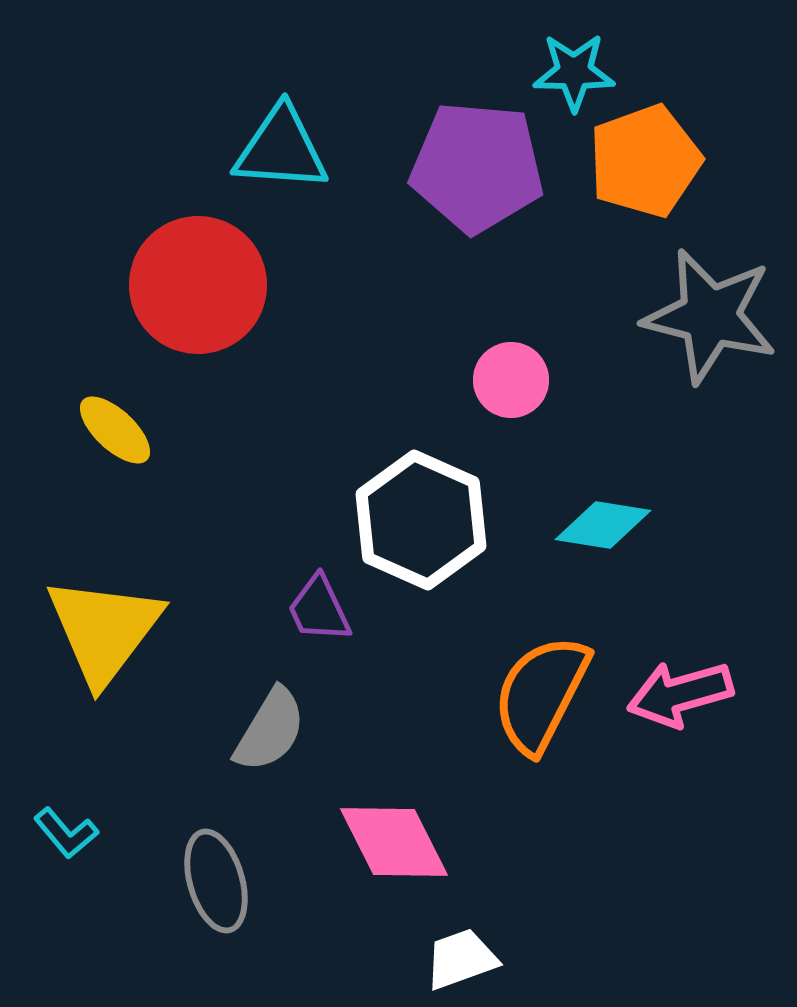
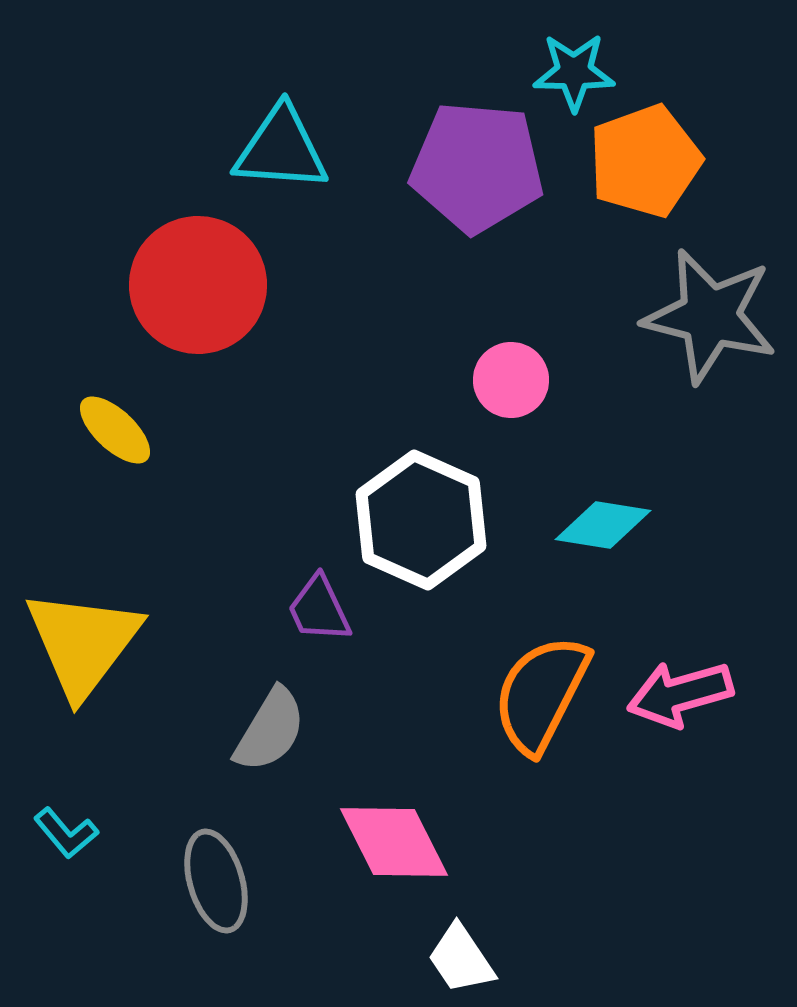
yellow triangle: moved 21 px left, 13 px down
white trapezoid: rotated 104 degrees counterclockwise
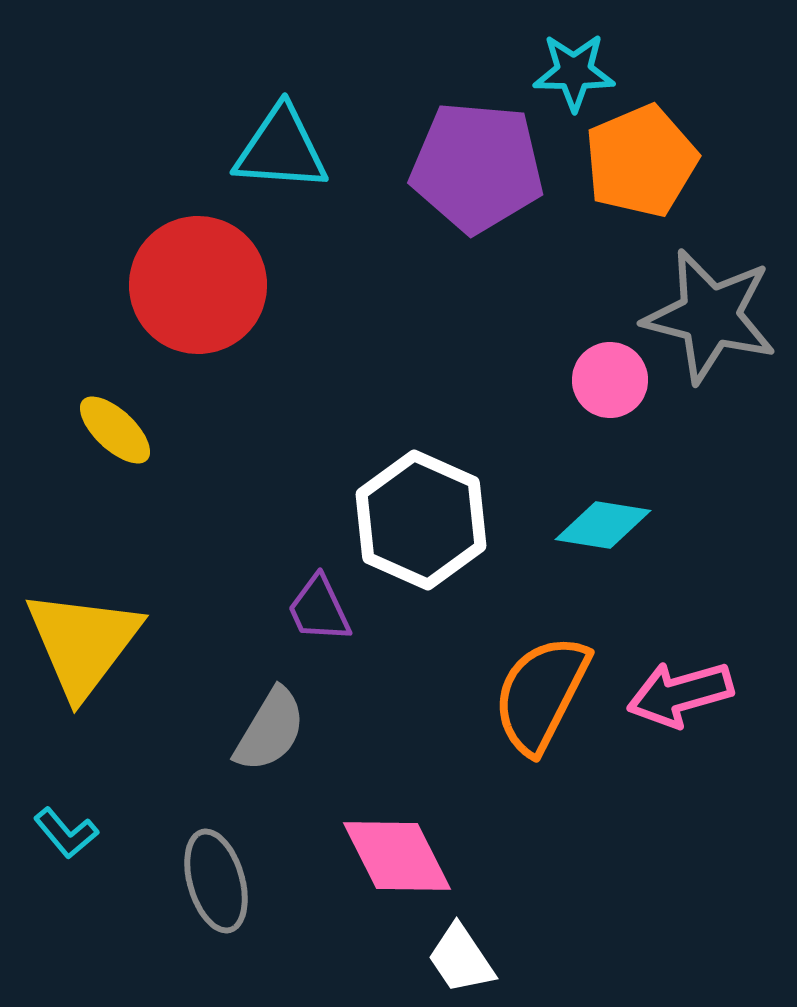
orange pentagon: moved 4 px left; rotated 3 degrees counterclockwise
pink circle: moved 99 px right
pink diamond: moved 3 px right, 14 px down
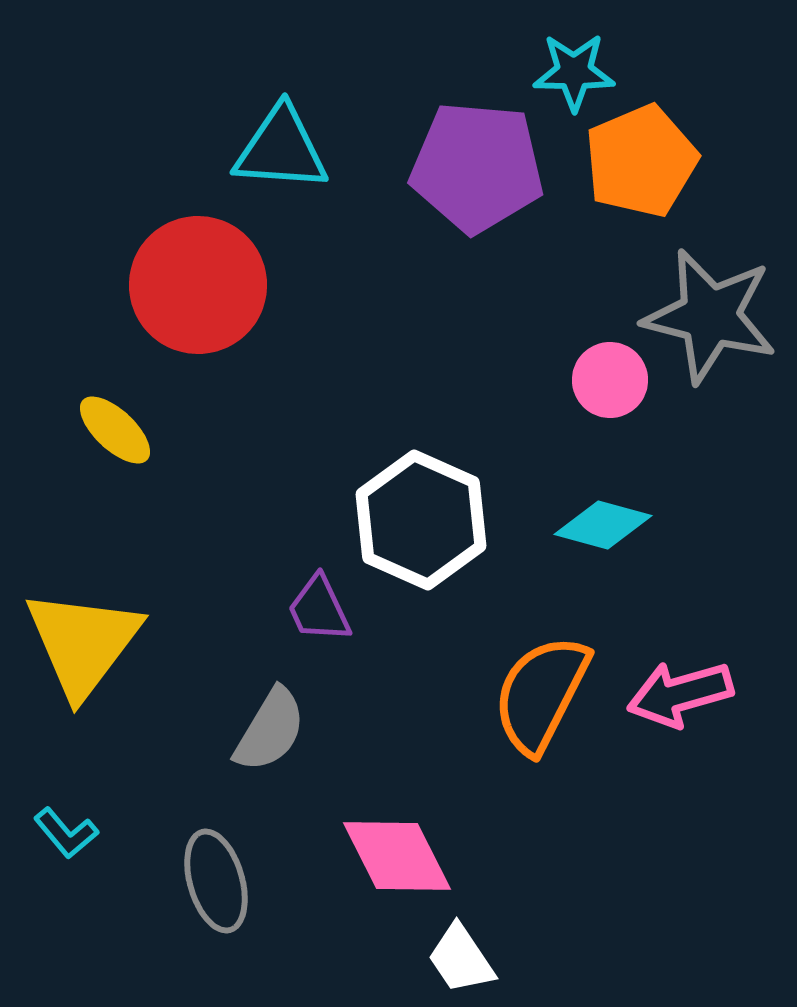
cyan diamond: rotated 6 degrees clockwise
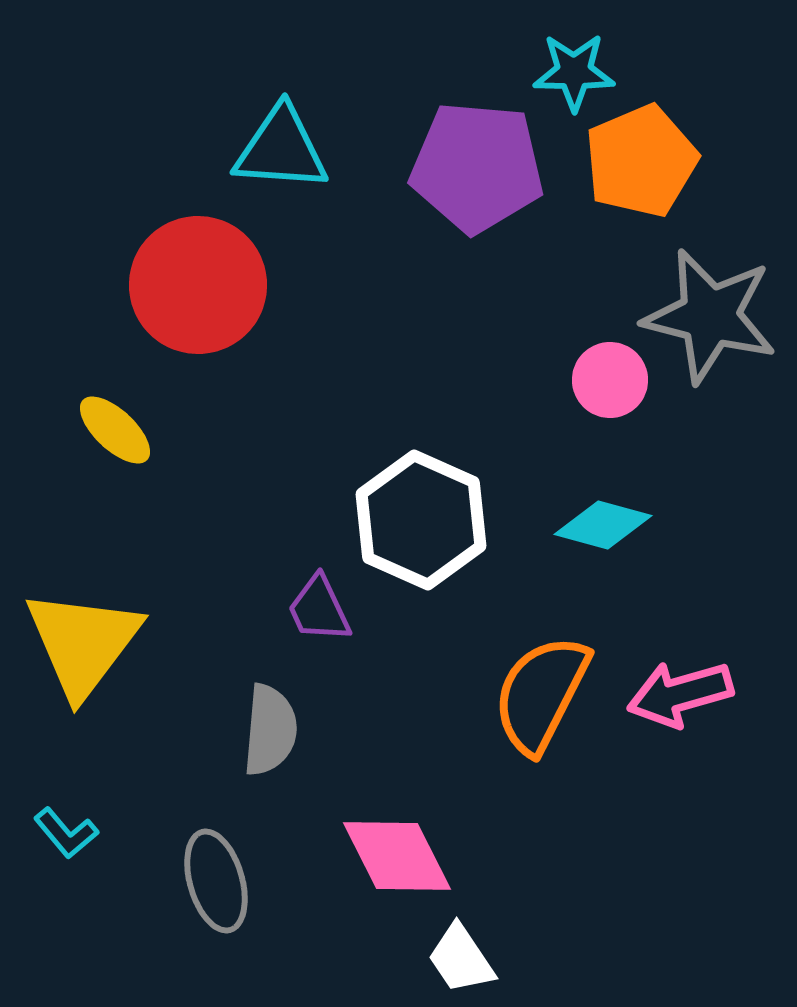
gray semicircle: rotated 26 degrees counterclockwise
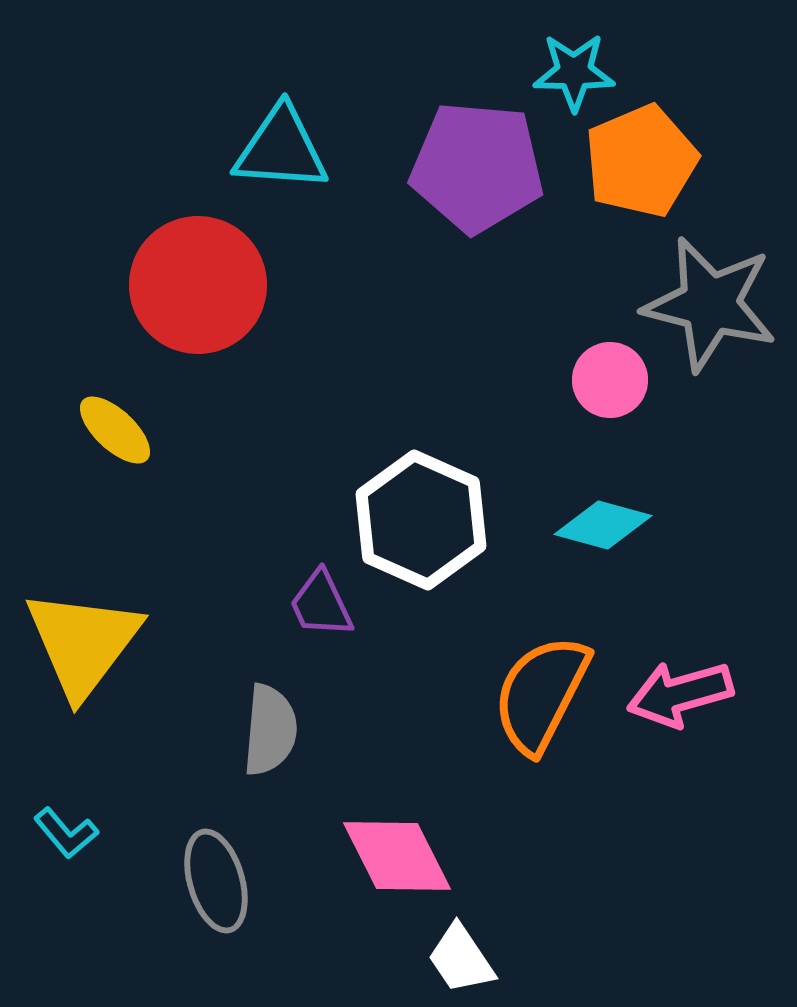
gray star: moved 12 px up
purple trapezoid: moved 2 px right, 5 px up
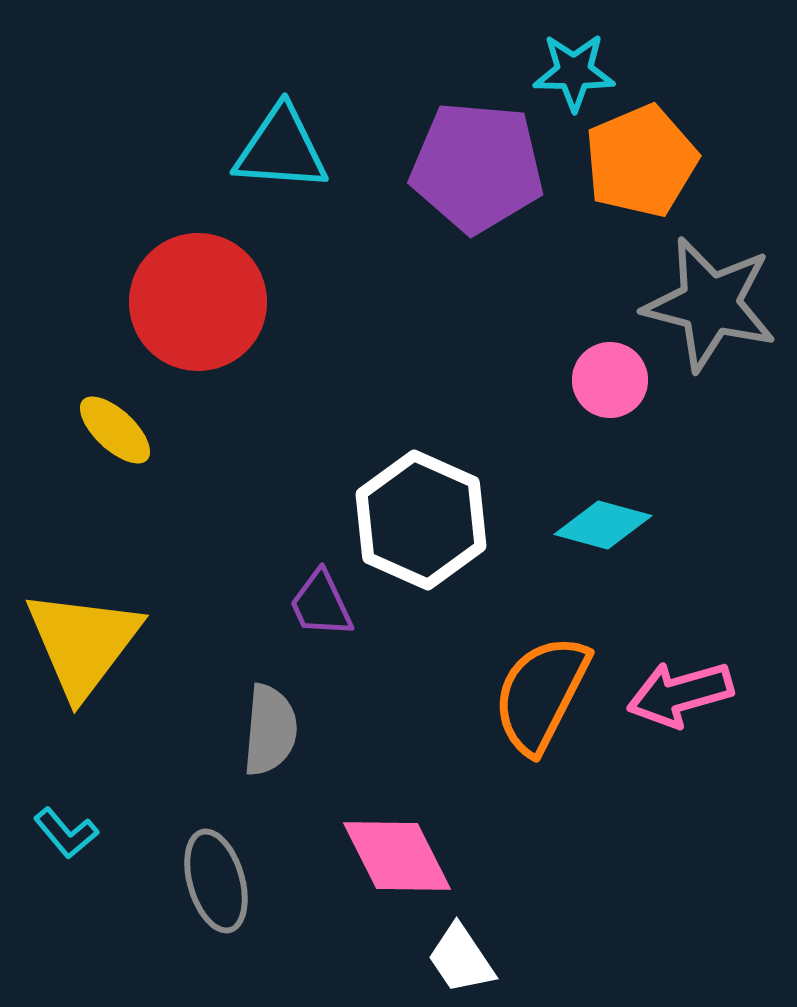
red circle: moved 17 px down
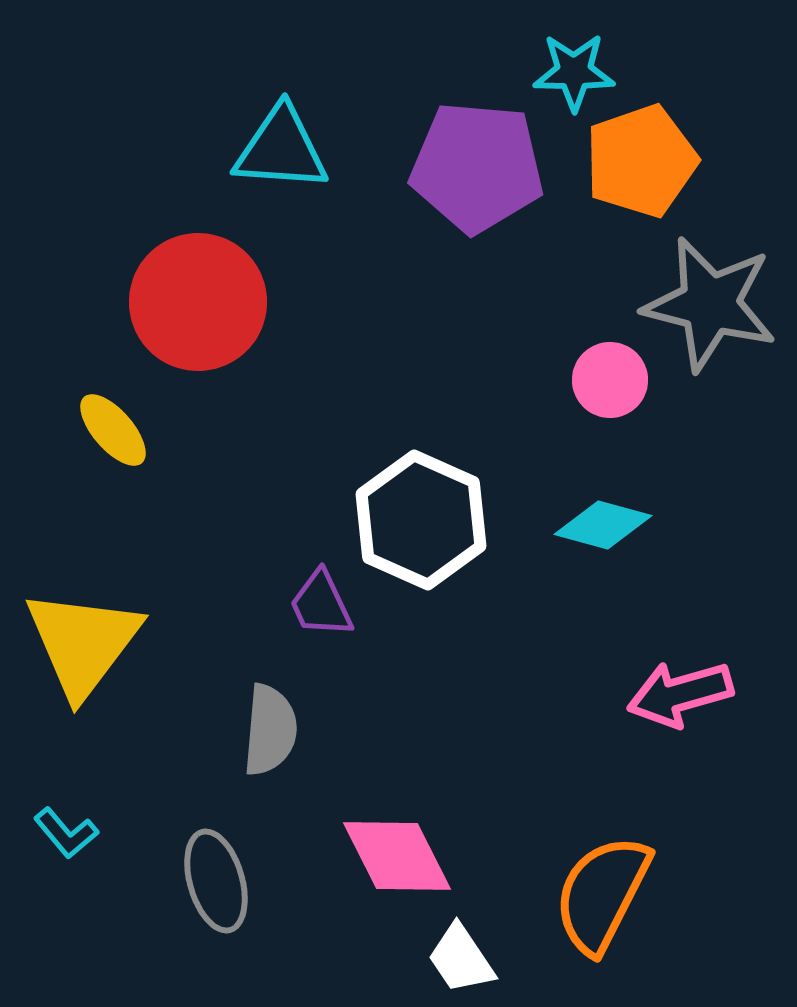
orange pentagon: rotated 4 degrees clockwise
yellow ellipse: moved 2 px left; rotated 6 degrees clockwise
orange semicircle: moved 61 px right, 200 px down
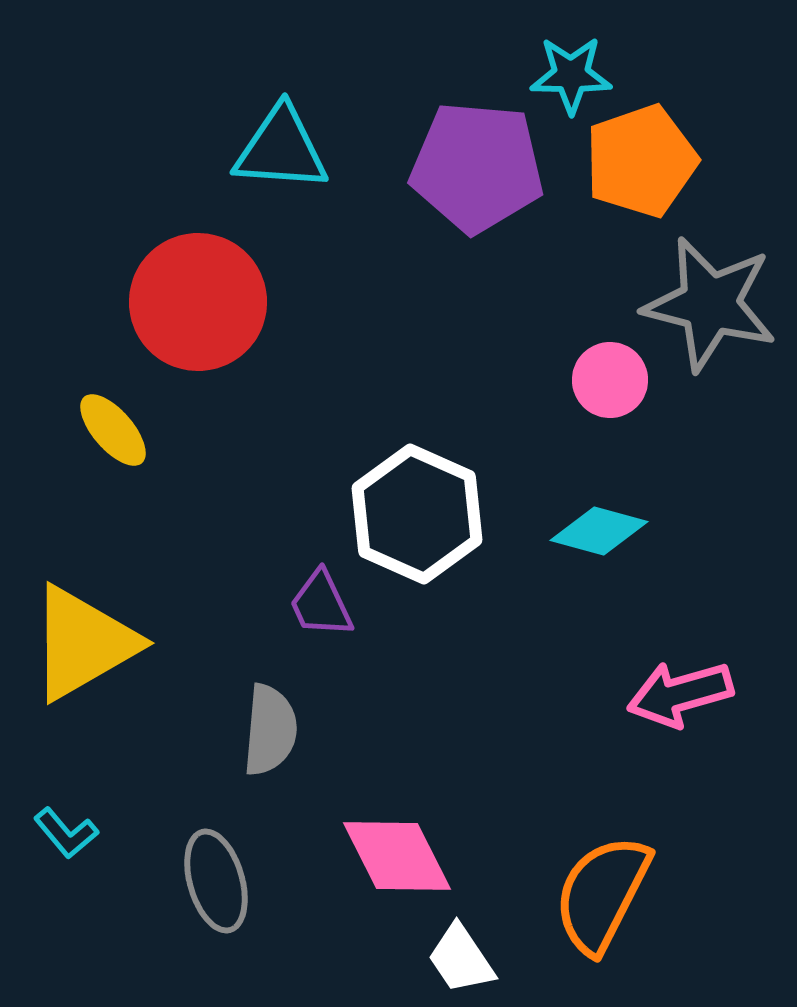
cyan star: moved 3 px left, 3 px down
white hexagon: moved 4 px left, 6 px up
cyan diamond: moved 4 px left, 6 px down
yellow triangle: rotated 23 degrees clockwise
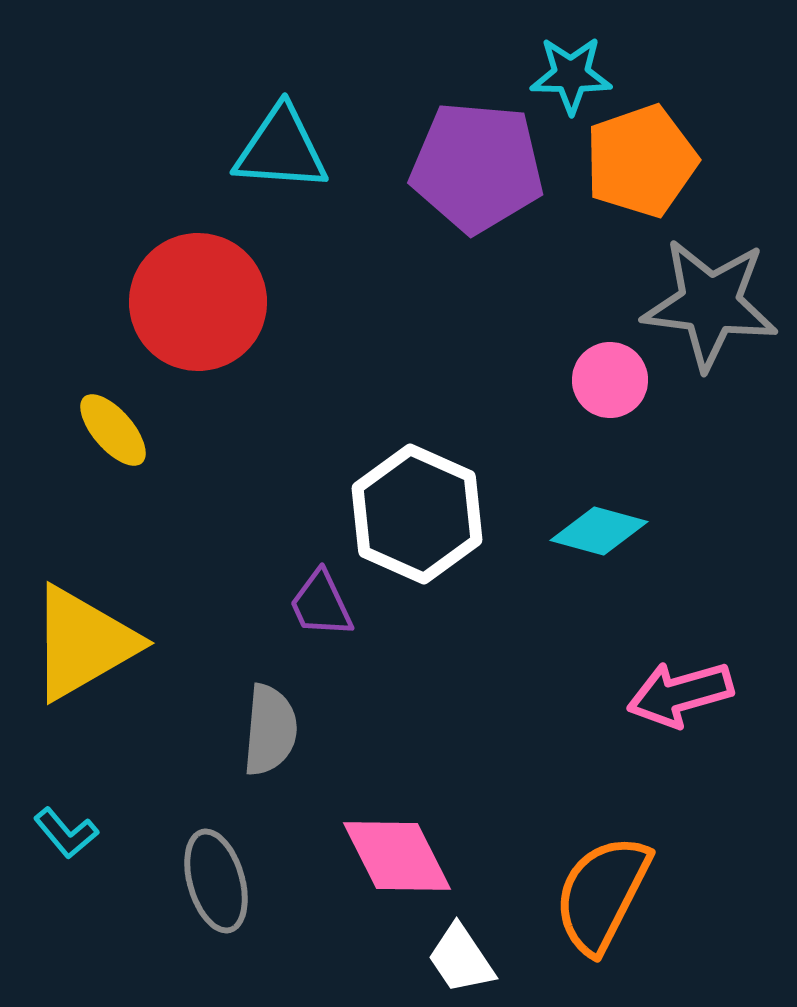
gray star: rotated 7 degrees counterclockwise
